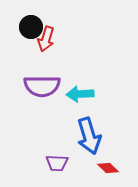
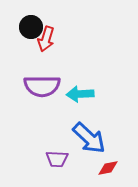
blue arrow: moved 2 px down; rotated 30 degrees counterclockwise
purple trapezoid: moved 4 px up
red diamond: rotated 55 degrees counterclockwise
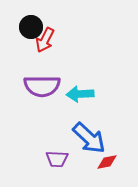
red arrow: moved 1 px left, 1 px down; rotated 10 degrees clockwise
red diamond: moved 1 px left, 6 px up
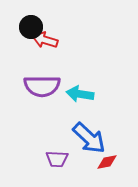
red arrow: rotated 80 degrees clockwise
cyan arrow: rotated 12 degrees clockwise
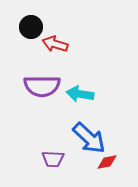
red arrow: moved 10 px right, 4 px down
purple trapezoid: moved 4 px left
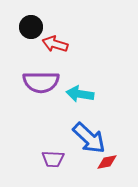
purple semicircle: moved 1 px left, 4 px up
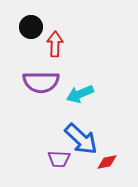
red arrow: rotated 75 degrees clockwise
cyan arrow: rotated 32 degrees counterclockwise
blue arrow: moved 8 px left, 1 px down
purple trapezoid: moved 6 px right
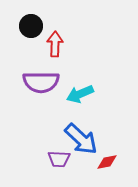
black circle: moved 1 px up
